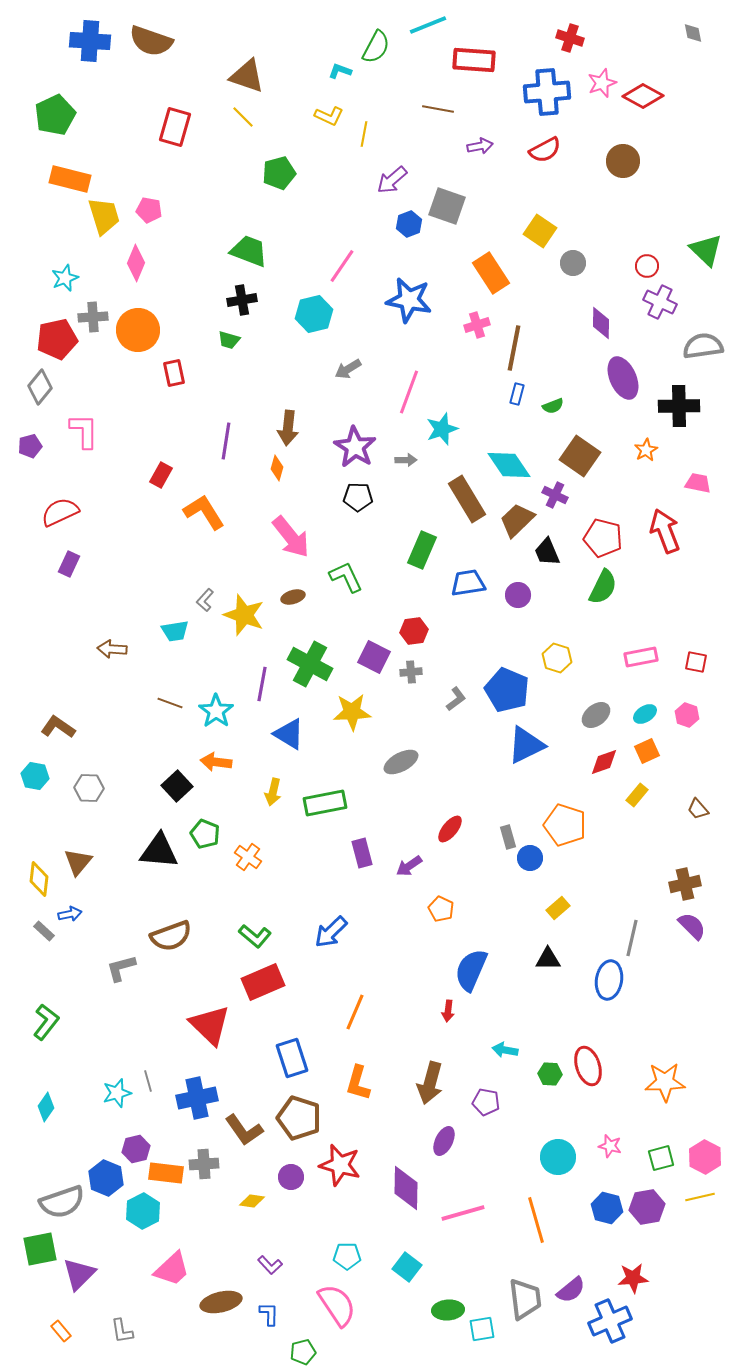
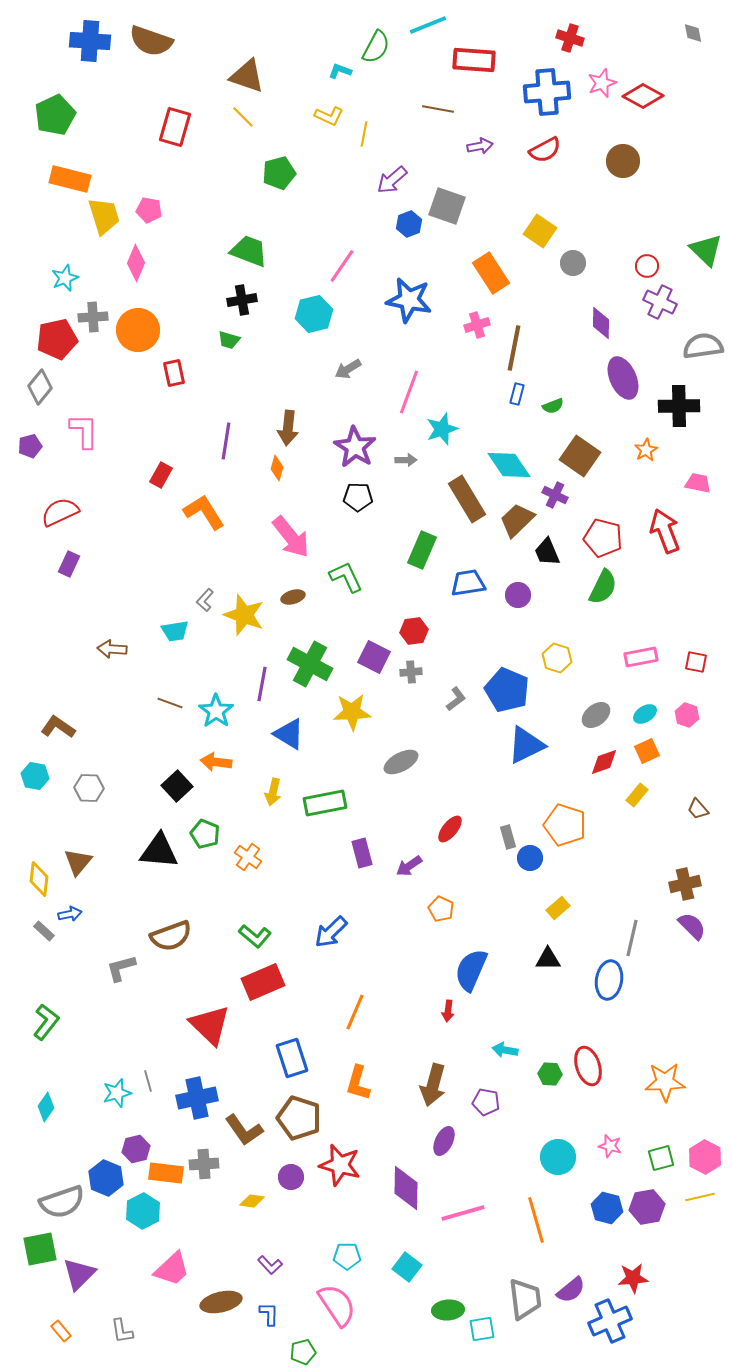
brown arrow at (430, 1083): moved 3 px right, 2 px down
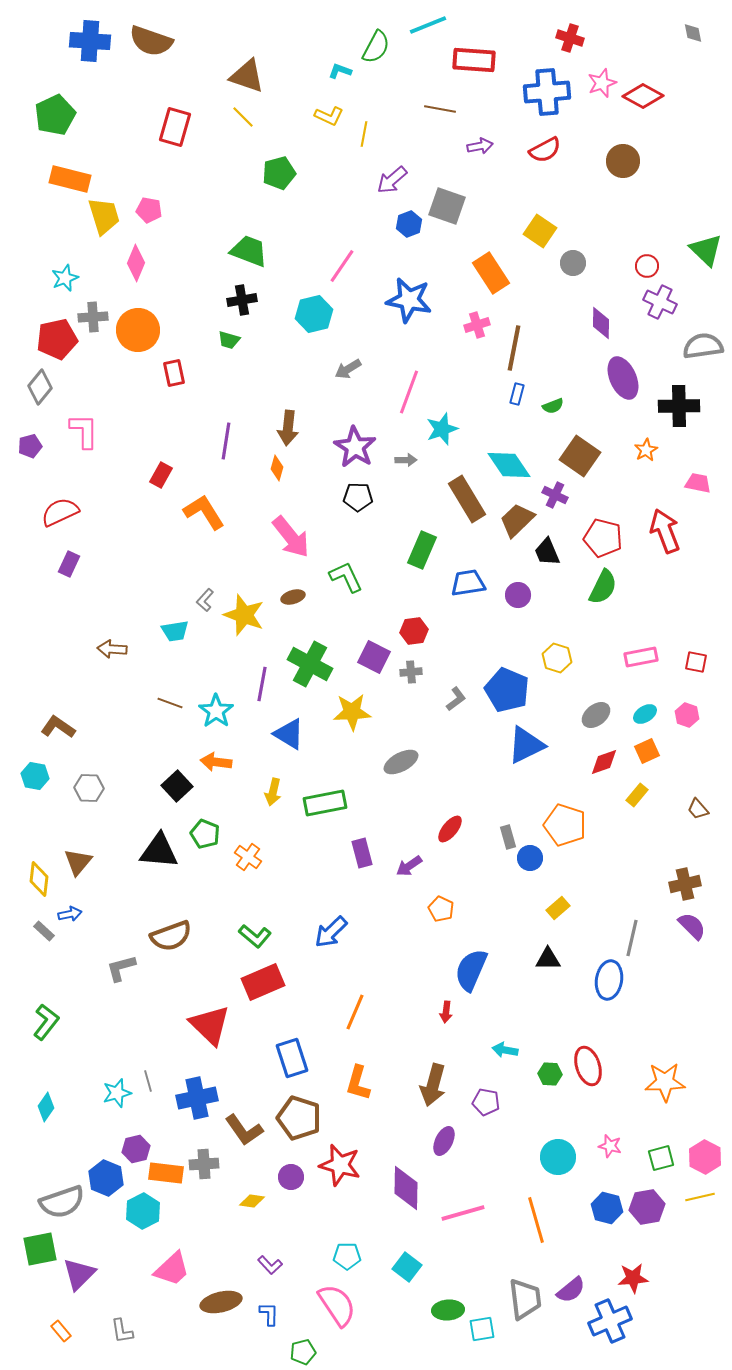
brown line at (438, 109): moved 2 px right
red arrow at (448, 1011): moved 2 px left, 1 px down
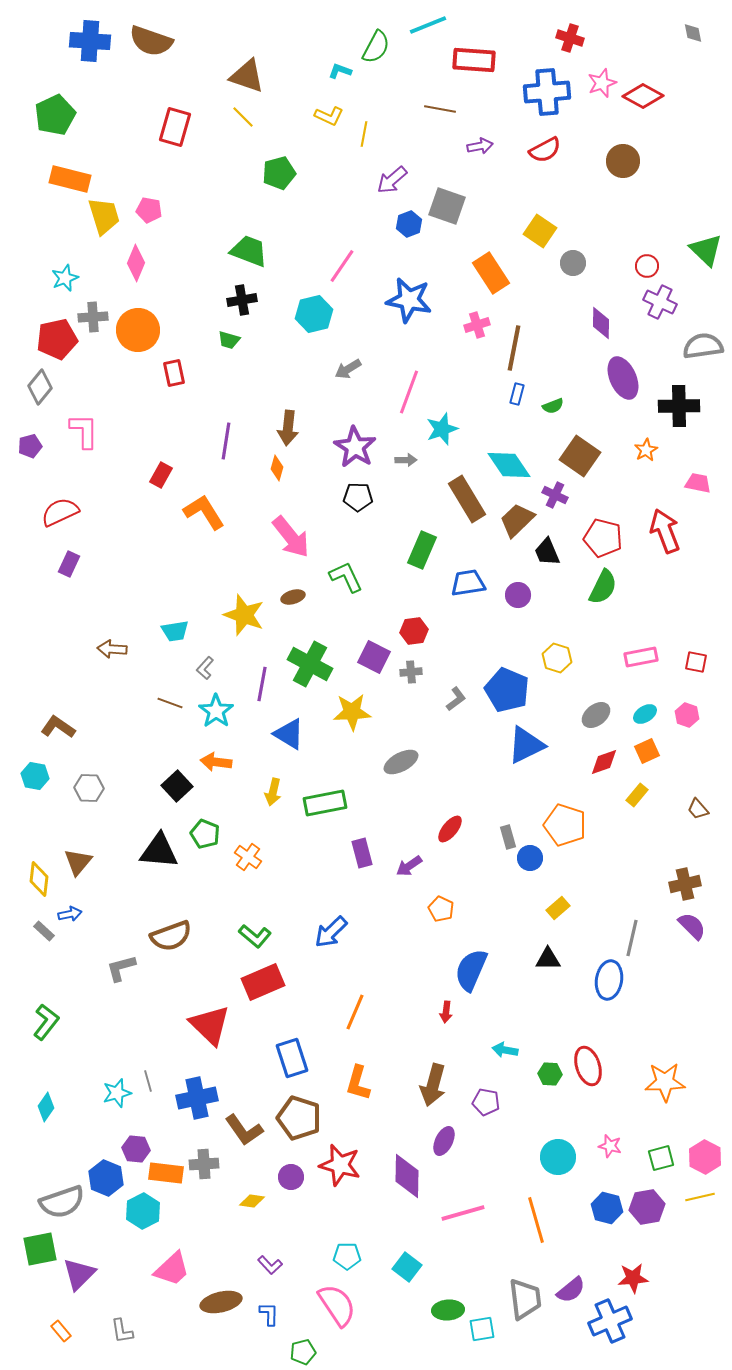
gray L-shape at (205, 600): moved 68 px down
purple hexagon at (136, 1149): rotated 20 degrees clockwise
purple diamond at (406, 1188): moved 1 px right, 12 px up
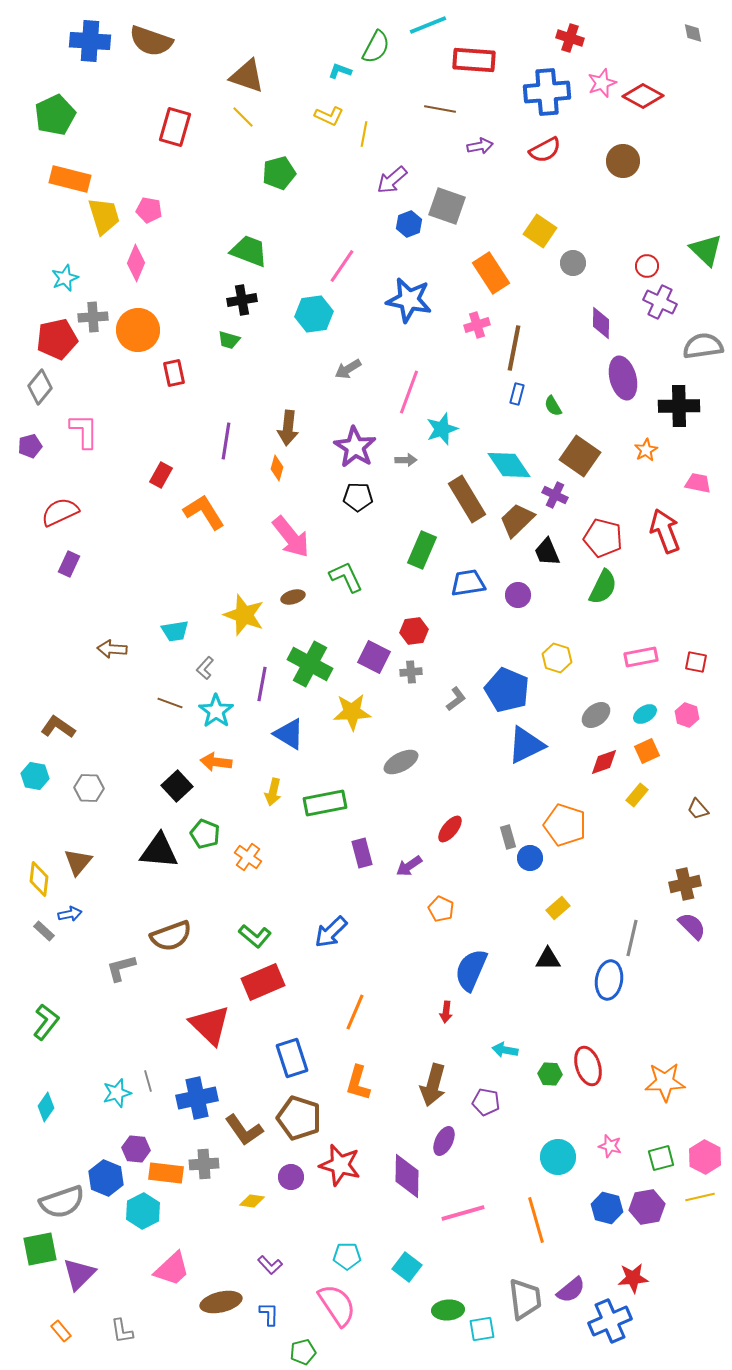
cyan hexagon at (314, 314): rotated 6 degrees clockwise
purple ellipse at (623, 378): rotated 9 degrees clockwise
green semicircle at (553, 406): rotated 80 degrees clockwise
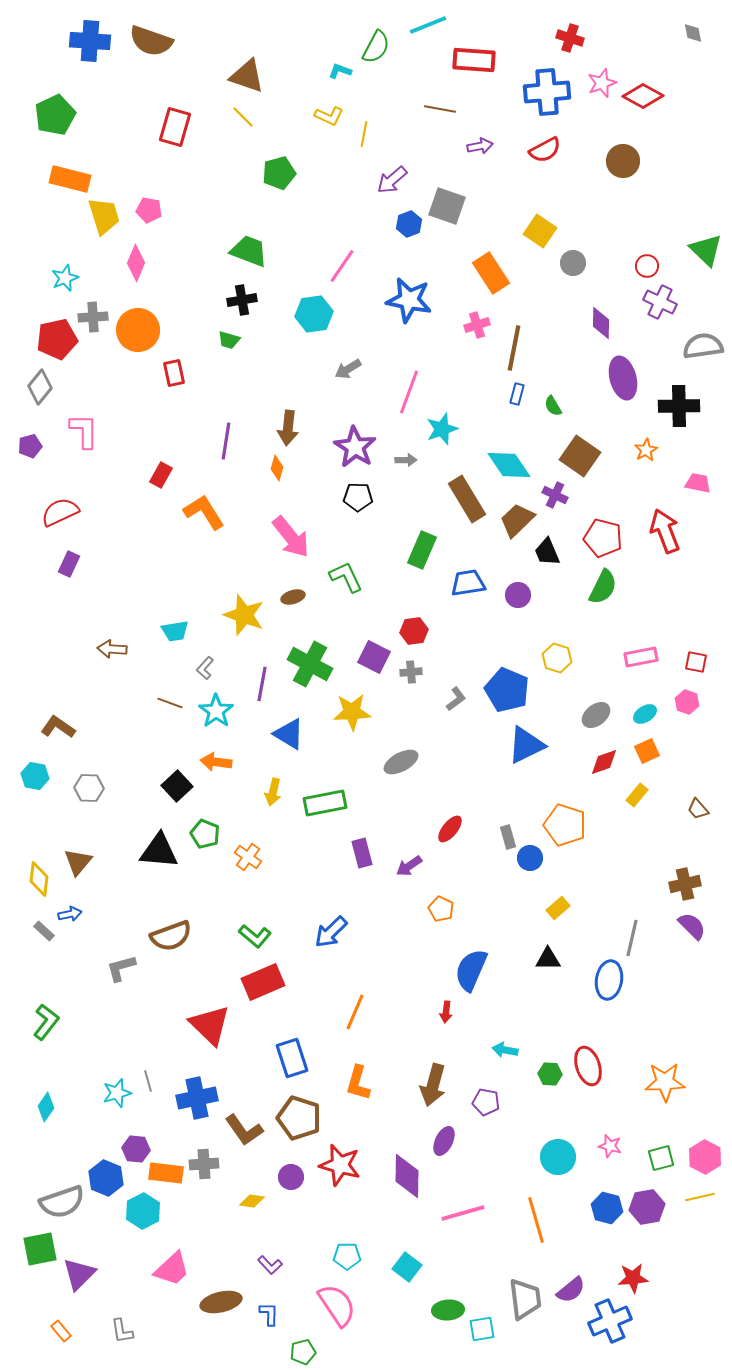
pink hexagon at (687, 715): moved 13 px up
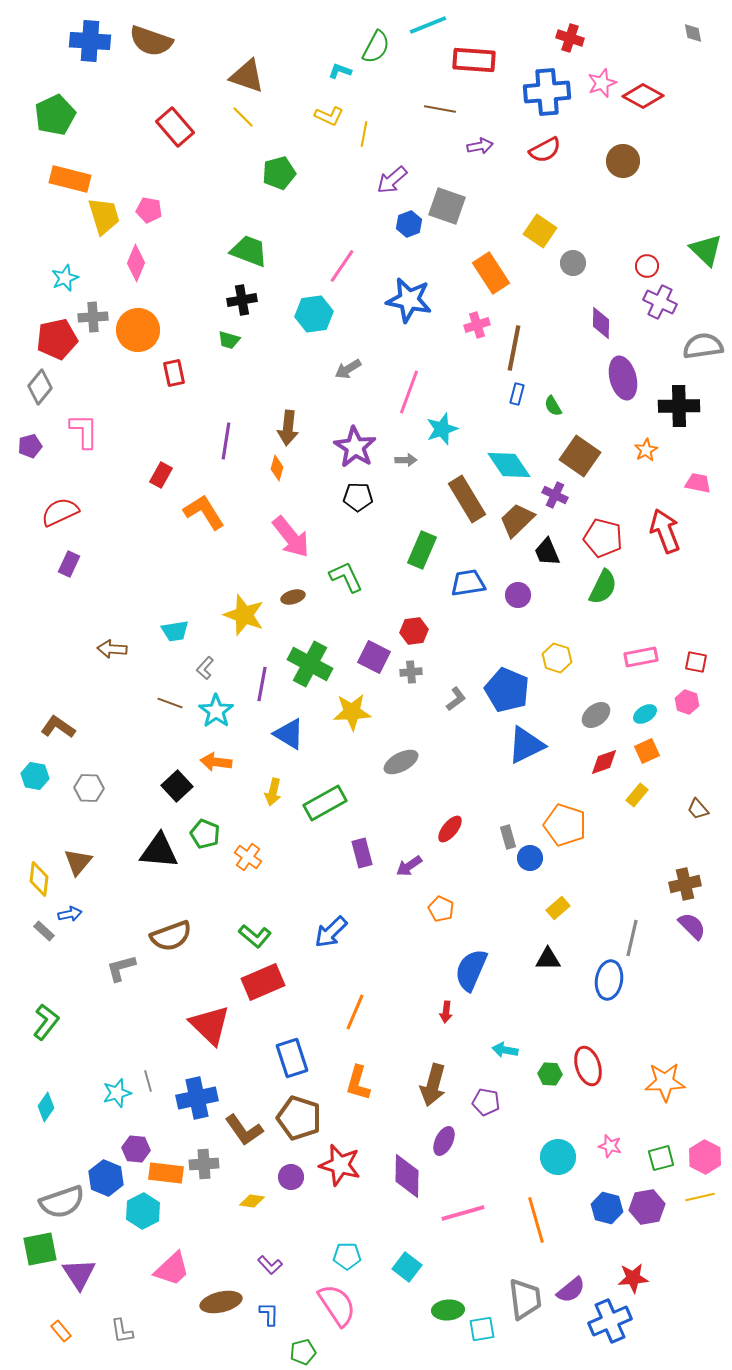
red rectangle at (175, 127): rotated 57 degrees counterclockwise
green rectangle at (325, 803): rotated 18 degrees counterclockwise
purple triangle at (79, 1274): rotated 18 degrees counterclockwise
